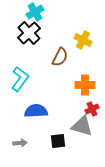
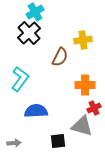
yellow cross: rotated 36 degrees counterclockwise
red cross: moved 2 px right, 1 px up
gray arrow: moved 6 px left
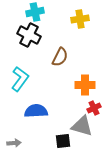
cyan cross: rotated 18 degrees clockwise
black cross: moved 2 px down; rotated 20 degrees counterclockwise
yellow cross: moved 3 px left, 21 px up
black square: moved 5 px right
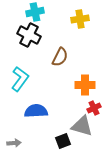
black square: rotated 14 degrees counterclockwise
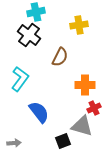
cyan cross: moved 1 px right
yellow cross: moved 1 px left, 6 px down
black cross: rotated 10 degrees clockwise
blue semicircle: moved 3 px right, 1 px down; rotated 55 degrees clockwise
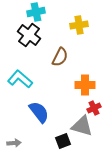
cyan L-shape: rotated 85 degrees counterclockwise
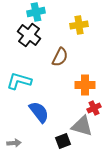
cyan L-shape: moved 1 px left, 2 px down; rotated 25 degrees counterclockwise
